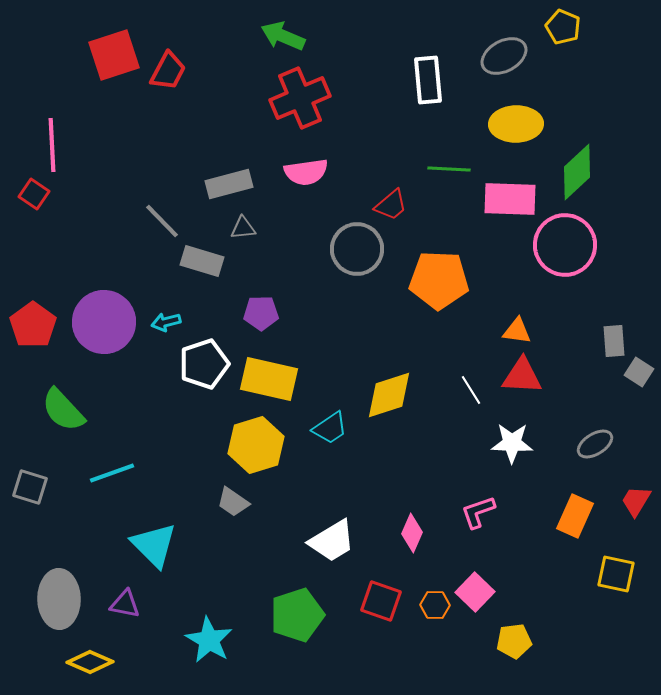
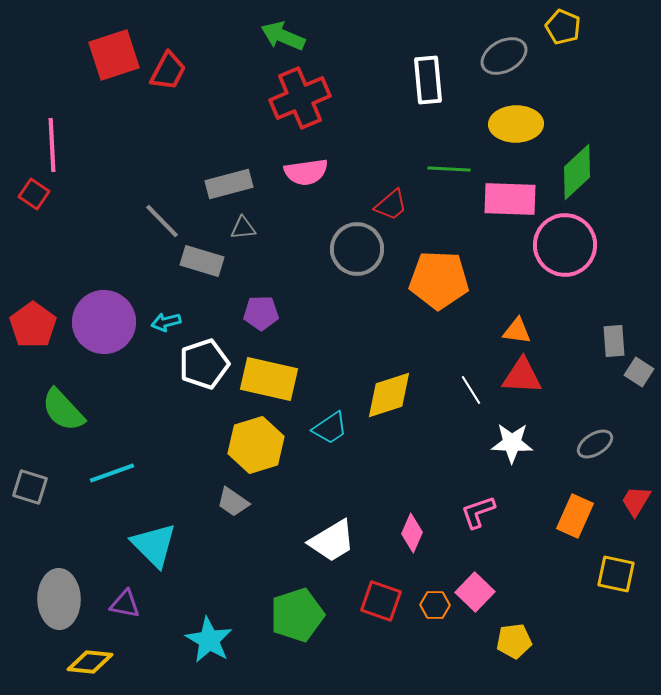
yellow diamond at (90, 662): rotated 18 degrees counterclockwise
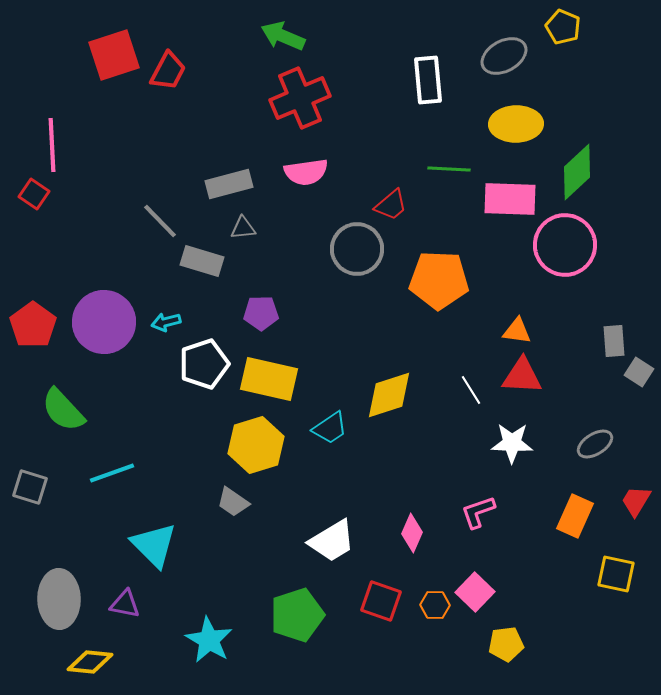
gray line at (162, 221): moved 2 px left
yellow pentagon at (514, 641): moved 8 px left, 3 px down
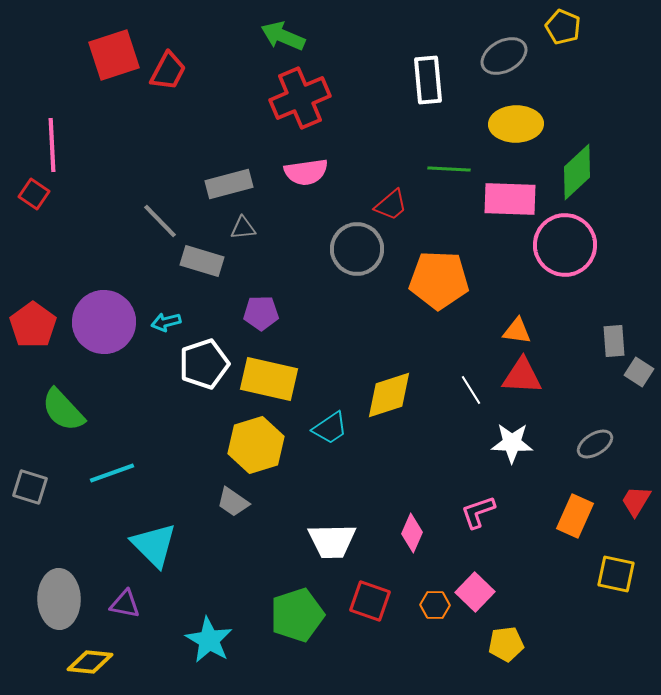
white trapezoid at (332, 541): rotated 30 degrees clockwise
red square at (381, 601): moved 11 px left
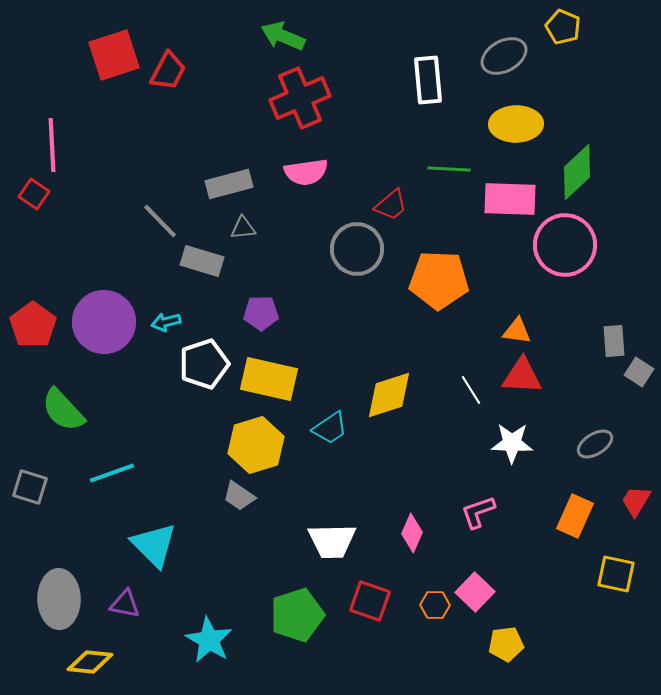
gray trapezoid at (233, 502): moved 6 px right, 6 px up
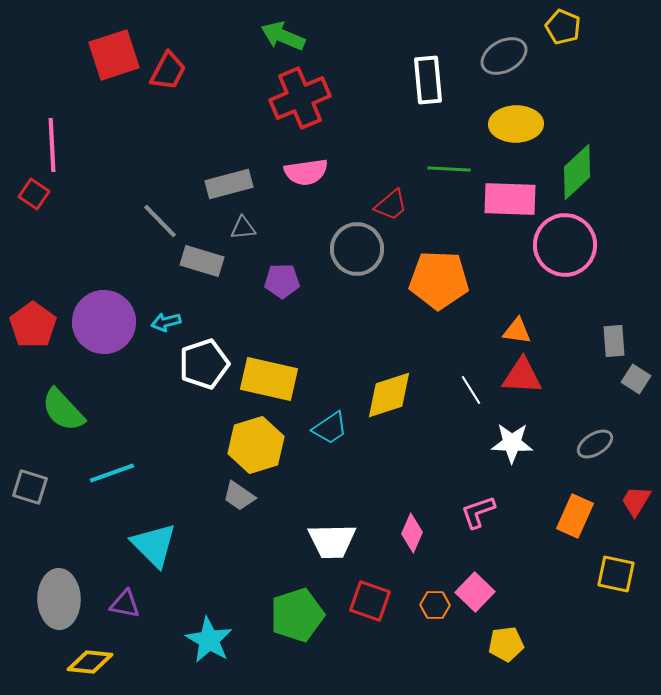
purple pentagon at (261, 313): moved 21 px right, 32 px up
gray square at (639, 372): moved 3 px left, 7 px down
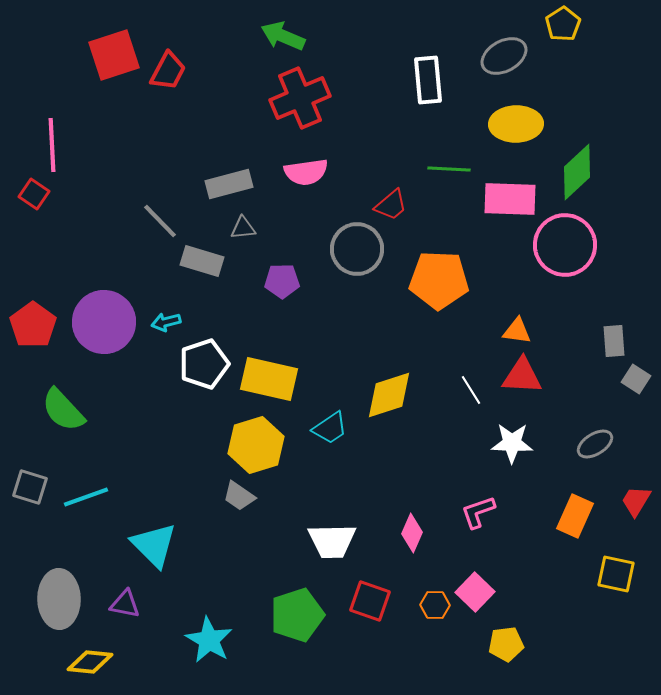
yellow pentagon at (563, 27): moved 3 px up; rotated 16 degrees clockwise
cyan line at (112, 473): moved 26 px left, 24 px down
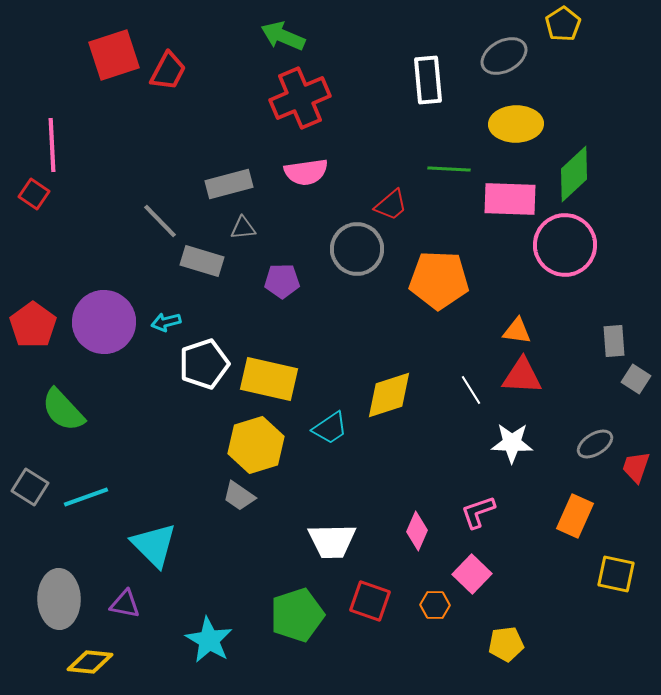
green diamond at (577, 172): moved 3 px left, 2 px down
gray square at (30, 487): rotated 15 degrees clockwise
red trapezoid at (636, 501): moved 34 px up; rotated 12 degrees counterclockwise
pink diamond at (412, 533): moved 5 px right, 2 px up
pink square at (475, 592): moved 3 px left, 18 px up
